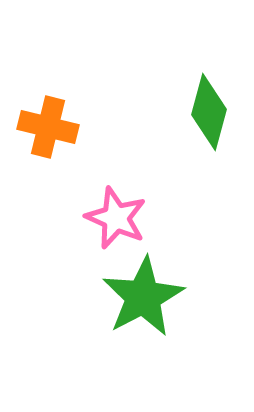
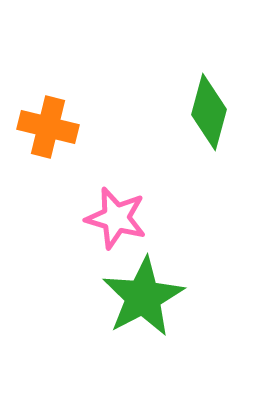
pink star: rotated 8 degrees counterclockwise
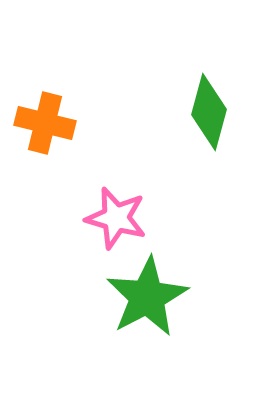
orange cross: moved 3 px left, 4 px up
green star: moved 4 px right
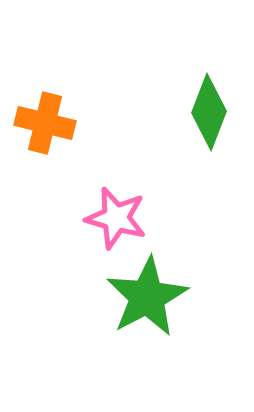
green diamond: rotated 6 degrees clockwise
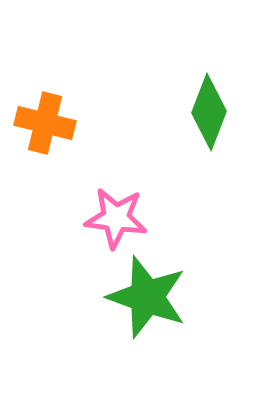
pink star: rotated 8 degrees counterclockwise
green star: rotated 24 degrees counterclockwise
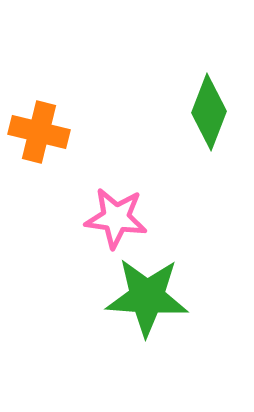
orange cross: moved 6 px left, 9 px down
green star: rotated 16 degrees counterclockwise
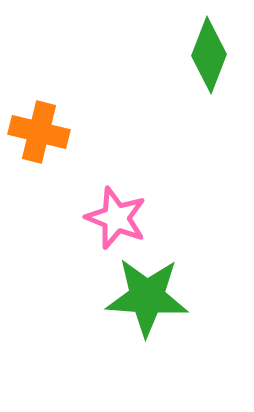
green diamond: moved 57 px up
pink star: rotated 14 degrees clockwise
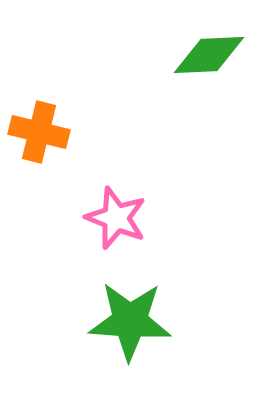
green diamond: rotated 66 degrees clockwise
green star: moved 17 px left, 24 px down
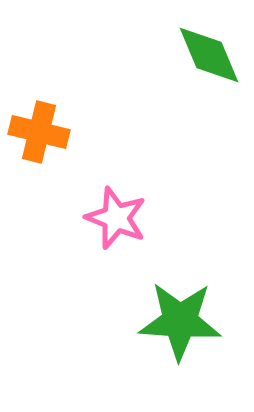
green diamond: rotated 70 degrees clockwise
green star: moved 50 px right
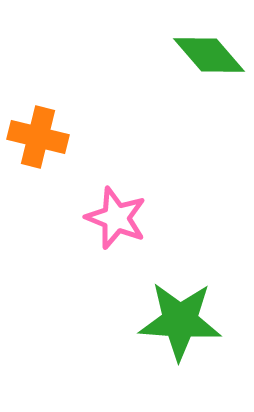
green diamond: rotated 18 degrees counterclockwise
orange cross: moved 1 px left, 5 px down
